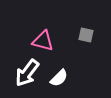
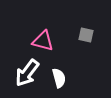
white semicircle: rotated 60 degrees counterclockwise
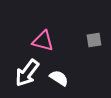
gray square: moved 8 px right, 5 px down; rotated 21 degrees counterclockwise
white semicircle: rotated 42 degrees counterclockwise
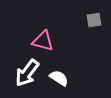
gray square: moved 20 px up
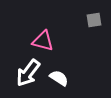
white arrow: moved 1 px right
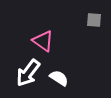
gray square: rotated 14 degrees clockwise
pink triangle: rotated 20 degrees clockwise
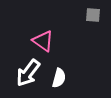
gray square: moved 1 px left, 5 px up
white semicircle: rotated 72 degrees clockwise
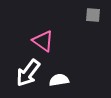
white semicircle: moved 2 px down; rotated 114 degrees counterclockwise
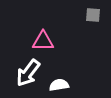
pink triangle: rotated 35 degrees counterclockwise
white semicircle: moved 5 px down
